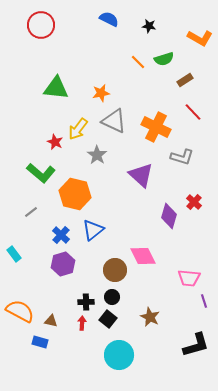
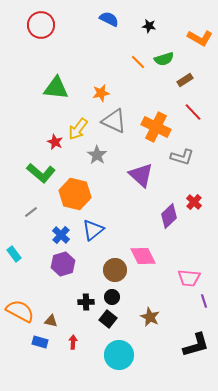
purple diamond: rotated 30 degrees clockwise
red arrow: moved 9 px left, 19 px down
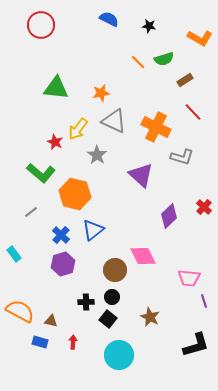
red cross: moved 10 px right, 5 px down
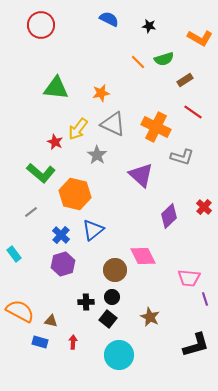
red line: rotated 12 degrees counterclockwise
gray triangle: moved 1 px left, 3 px down
purple line: moved 1 px right, 2 px up
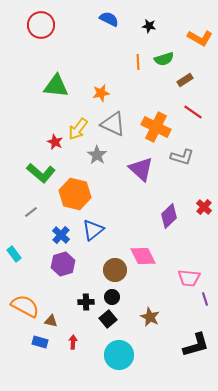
orange line: rotated 42 degrees clockwise
green triangle: moved 2 px up
purple triangle: moved 6 px up
orange semicircle: moved 5 px right, 5 px up
black square: rotated 12 degrees clockwise
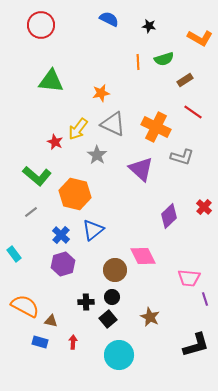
green triangle: moved 5 px left, 5 px up
green L-shape: moved 4 px left, 3 px down
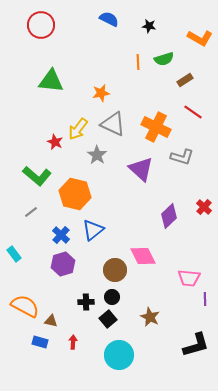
purple line: rotated 16 degrees clockwise
